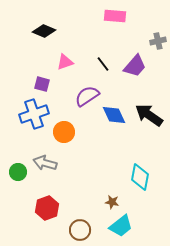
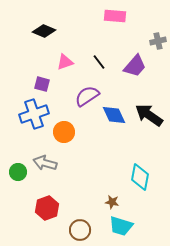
black line: moved 4 px left, 2 px up
cyan trapezoid: rotated 55 degrees clockwise
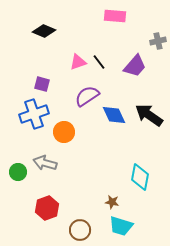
pink triangle: moved 13 px right
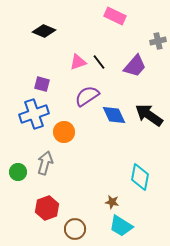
pink rectangle: rotated 20 degrees clockwise
gray arrow: rotated 90 degrees clockwise
cyan trapezoid: rotated 15 degrees clockwise
brown circle: moved 5 px left, 1 px up
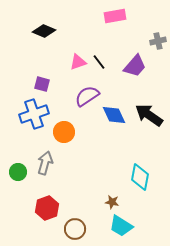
pink rectangle: rotated 35 degrees counterclockwise
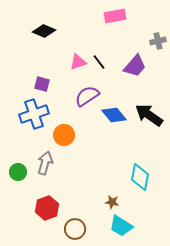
blue diamond: rotated 15 degrees counterclockwise
orange circle: moved 3 px down
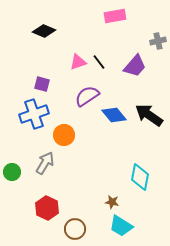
gray arrow: rotated 15 degrees clockwise
green circle: moved 6 px left
red hexagon: rotated 15 degrees counterclockwise
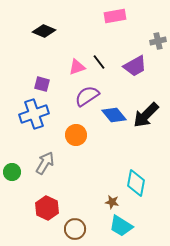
pink triangle: moved 1 px left, 5 px down
purple trapezoid: rotated 20 degrees clockwise
black arrow: moved 3 px left; rotated 80 degrees counterclockwise
orange circle: moved 12 px right
cyan diamond: moved 4 px left, 6 px down
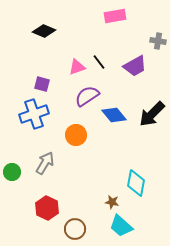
gray cross: rotated 21 degrees clockwise
black arrow: moved 6 px right, 1 px up
cyan trapezoid: rotated 10 degrees clockwise
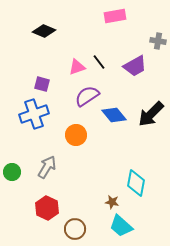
black arrow: moved 1 px left
gray arrow: moved 2 px right, 4 px down
